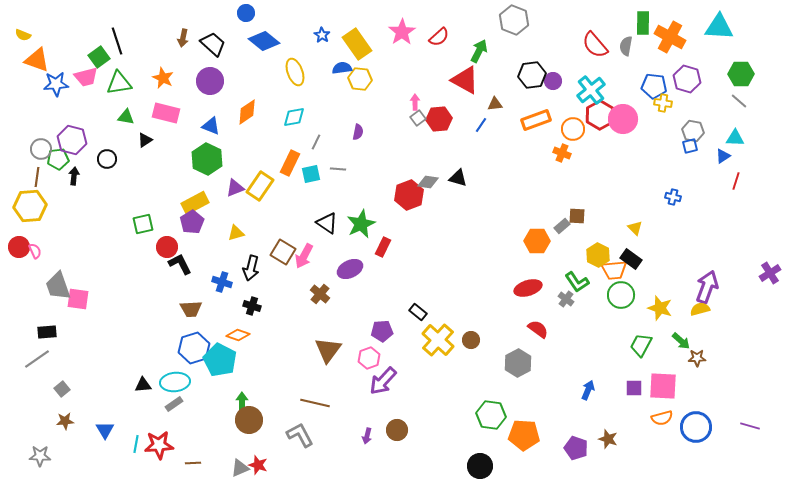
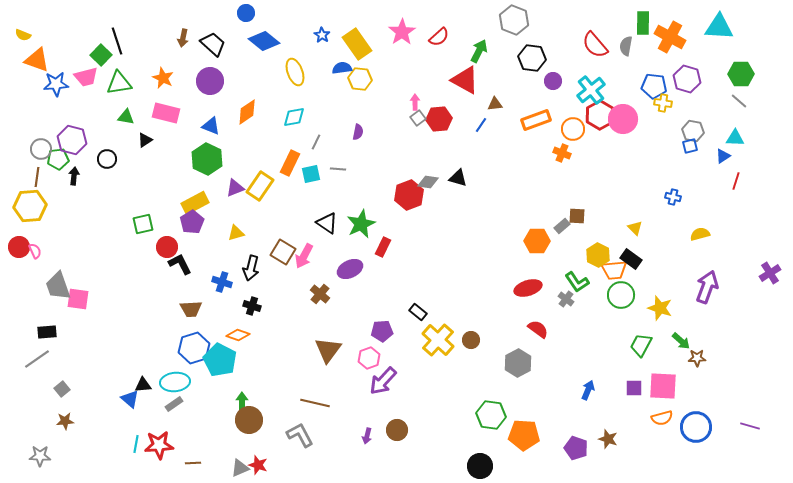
green square at (99, 57): moved 2 px right, 2 px up; rotated 10 degrees counterclockwise
black hexagon at (532, 75): moved 17 px up; rotated 16 degrees clockwise
yellow semicircle at (700, 309): moved 75 px up
blue triangle at (105, 430): moved 25 px right, 31 px up; rotated 18 degrees counterclockwise
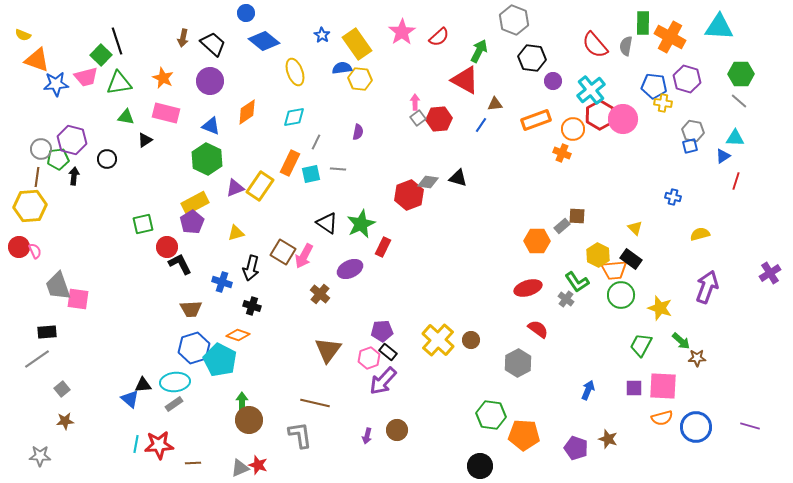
black rectangle at (418, 312): moved 30 px left, 40 px down
gray L-shape at (300, 435): rotated 20 degrees clockwise
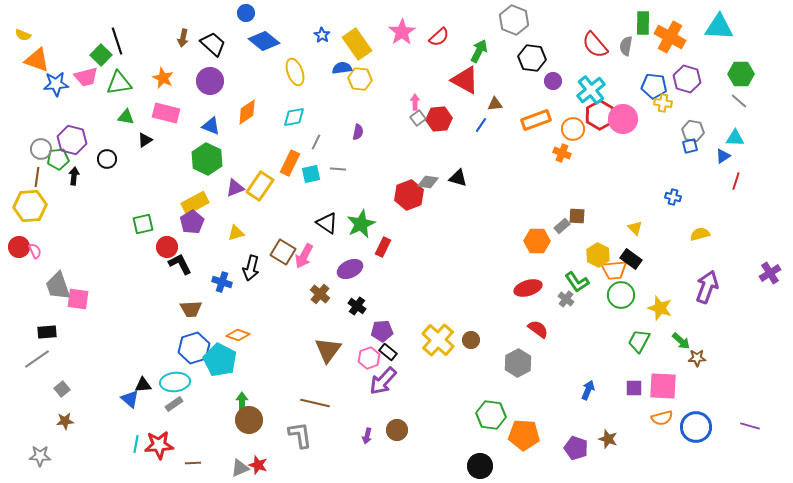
black cross at (252, 306): moved 105 px right; rotated 18 degrees clockwise
green trapezoid at (641, 345): moved 2 px left, 4 px up
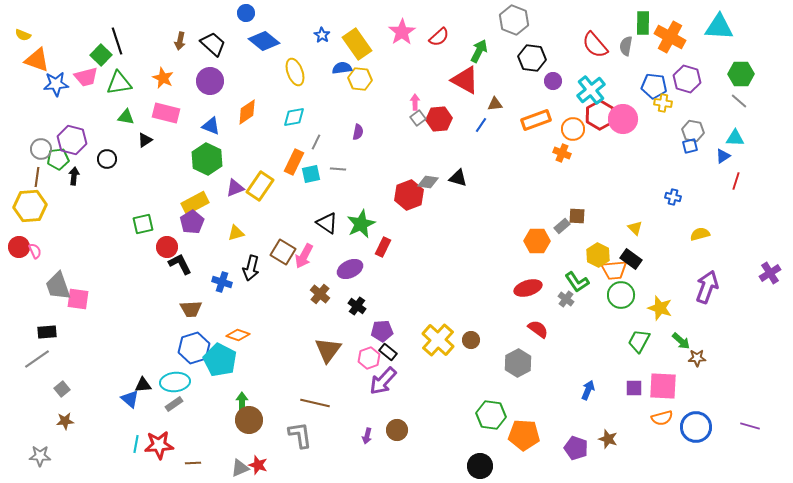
brown arrow at (183, 38): moved 3 px left, 3 px down
orange rectangle at (290, 163): moved 4 px right, 1 px up
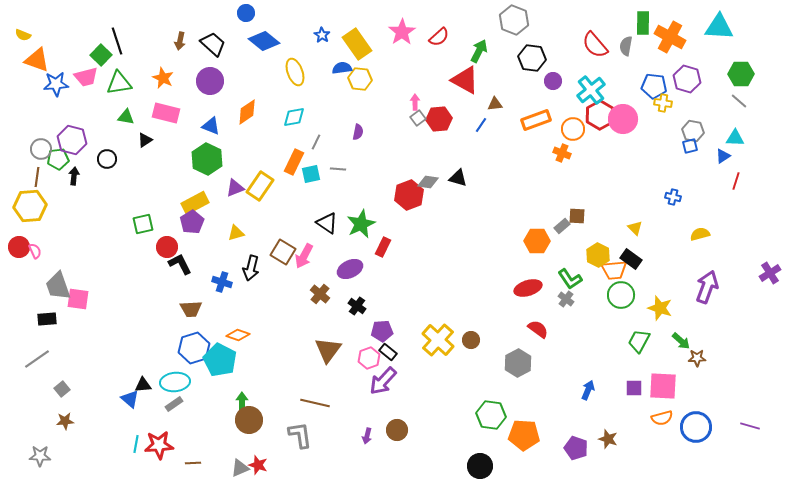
green L-shape at (577, 282): moved 7 px left, 3 px up
black rectangle at (47, 332): moved 13 px up
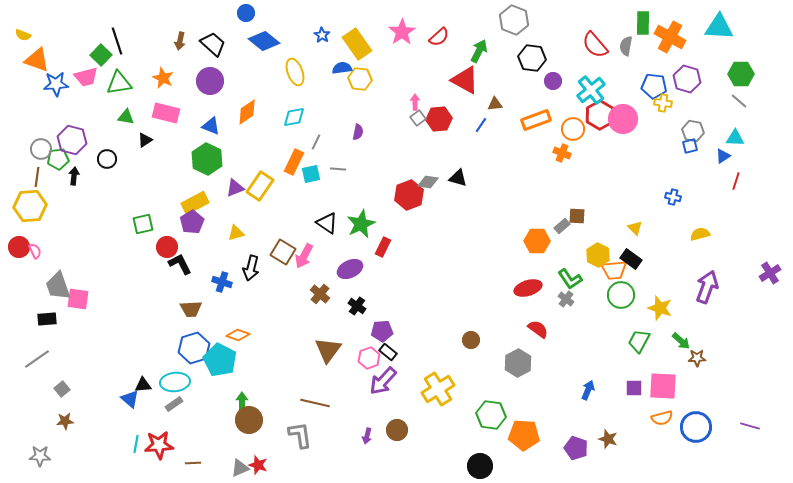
yellow cross at (438, 340): moved 49 px down; rotated 16 degrees clockwise
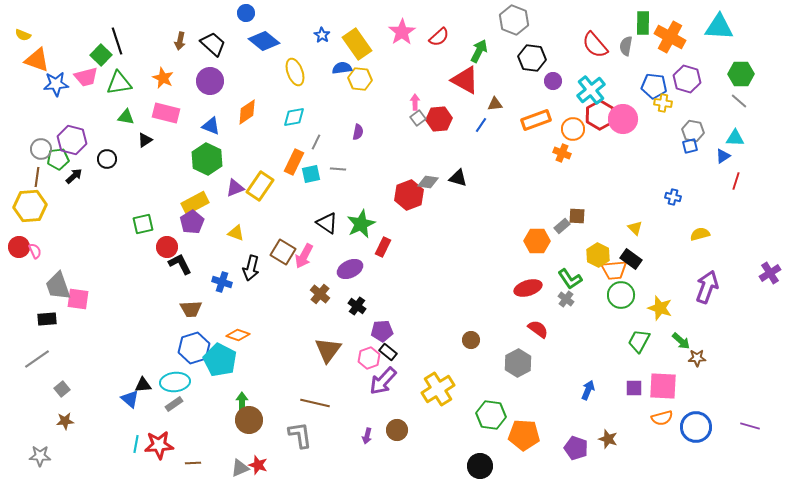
black arrow at (74, 176): rotated 42 degrees clockwise
yellow triangle at (236, 233): rotated 36 degrees clockwise
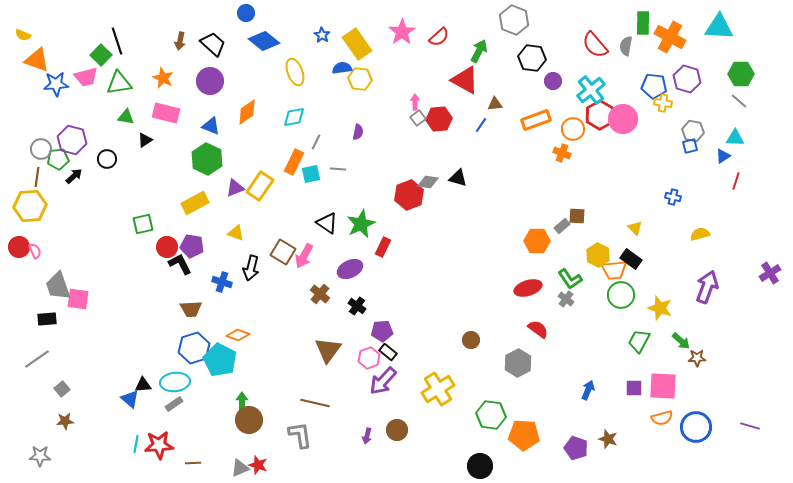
purple pentagon at (192, 222): moved 24 px down; rotated 30 degrees counterclockwise
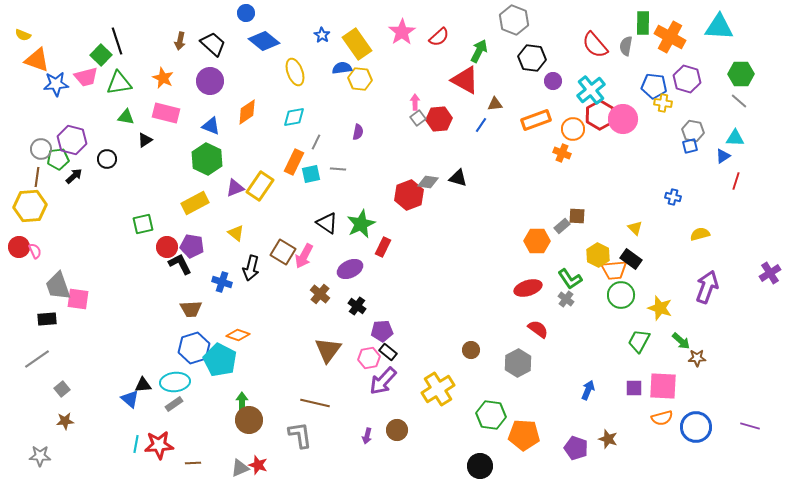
yellow triangle at (236, 233): rotated 18 degrees clockwise
brown circle at (471, 340): moved 10 px down
pink hexagon at (369, 358): rotated 10 degrees clockwise
